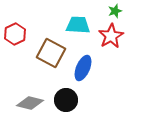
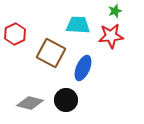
red star: rotated 25 degrees clockwise
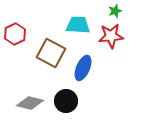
black circle: moved 1 px down
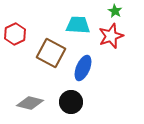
green star: rotated 24 degrees counterclockwise
red star: rotated 15 degrees counterclockwise
black circle: moved 5 px right, 1 px down
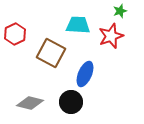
green star: moved 5 px right; rotated 24 degrees clockwise
blue ellipse: moved 2 px right, 6 px down
